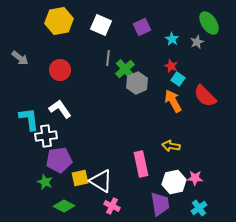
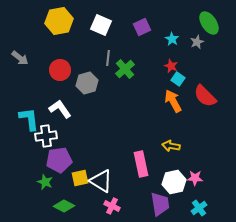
gray hexagon: moved 50 px left; rotated 10 degrees clockwise
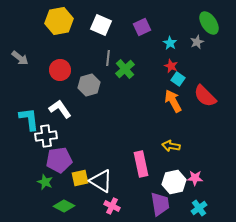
cyan star: moved 2 px left, 4 px down
gray hexagon: moved 2 px right, 2 px down
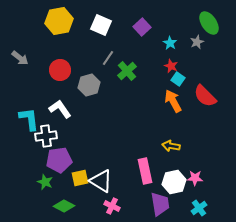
purple square: rotated 18 degrees counterclockwise
gray line: rotated 28 degrees clockwise
green cross: moved 2 px right, 2 px down
pink rectangle: moved 4 px right, 7 px down
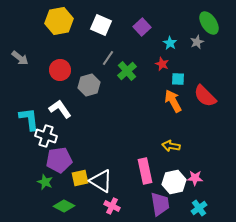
red star: moved 9 px left, 2 px up
cyan square: rotated 32 degrees counterclockwise
white cross: rotated 25 degrees clockwise
